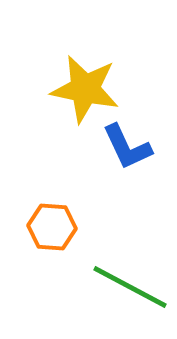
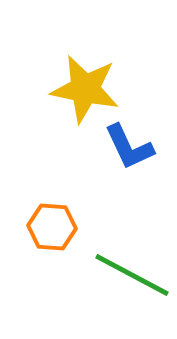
blue L-shape: moved 2 px right
green line: moved 2 px right, 12 px up
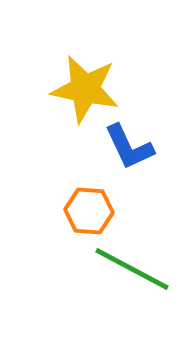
orange hexagon: moved 37 px right, 16 px up
green line: moved 6 px up
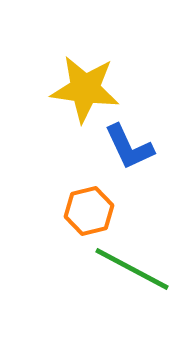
yellow star: rotated 4 degrees counterclockwise
orange hexagon: rotated 18 degrees counterclockwise
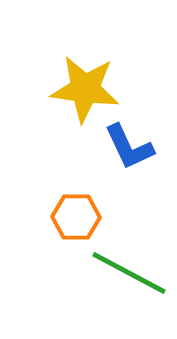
orange hexagon: moved 13 px left, 6 px down; rotated 15 degrees clockwise
green line: moved 3 px left, 4 px down
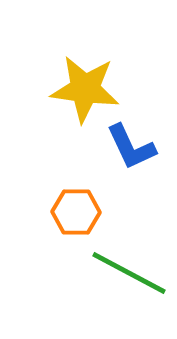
blue L-shape: moved 2 px right
orange hexagon: moved 5 px up
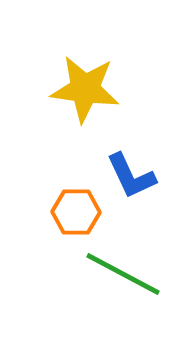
blue L-shape: moved 29 px down
green line: moved 6 px left, 1 px down
